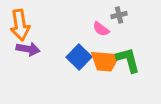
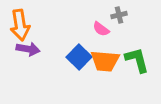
green L-shape: moved 9 px right
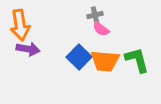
gray cross: moved 24 px left
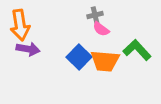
green L-shape: moved 10 px up; rotated 28 degrees counterclockwise
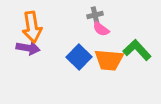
orange arrow: moved 12 px right, 2 px down
purple arrow: moved 1 px up
orange trapezoid: moved 4 px right, 1 px up
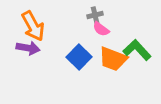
orange arrow: moved 1 px right, 1 px up; rotated 20 degrees counterclockwise
orange trapezoid: moved 4 px right, 1 px up; rotated 16 degrees clockwise
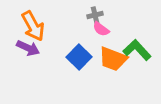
purple arrow: rotated 15 degrees clockwise
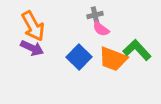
purple arrow: moved 4 px right
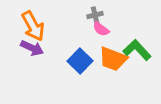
blue square: moved 1 px right, 4 px down
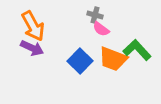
gray cross: rotated 28 degrees clockwise
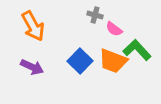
pink semicircle: moved 13 px right
purple arrow: moved 19 px down
orange trapezoid: moved 2 px down
